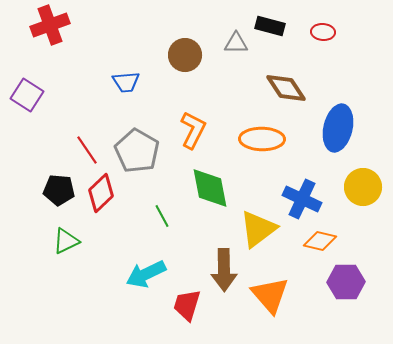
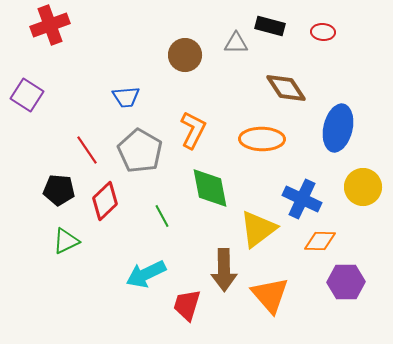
blue trapezoid: moved 15 px down
gray pentagon: moved 3 px right
red diamond: moved 4 px right, 8 px down
orange diamond: rotated 12 degrees counterclockwise
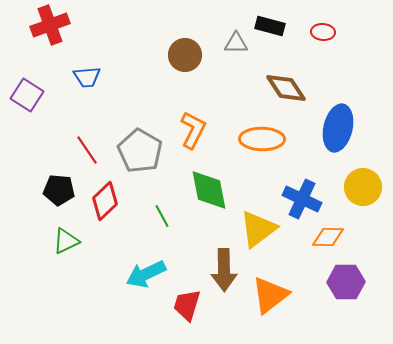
blue trapezoid: moved 39 px left, 20 px up
green diamond: moved 1 px left, 2 px down
orange diamond: moved 8 px right, 4 px up
orange triangle: rotated 33 degrees clockwise
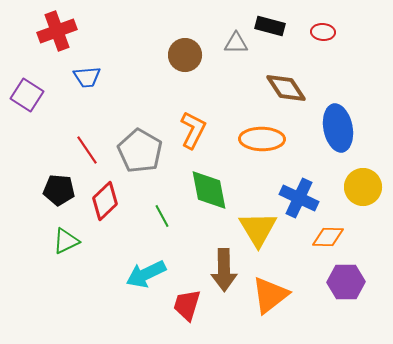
red cross: moved 7 px right, 6 px down
blue ellipse: rotated 24 degrees counterclockwise
blue cross: moved 3 px left, 1 px up
yellow triangle: rotated 24 degrees counterclockwise
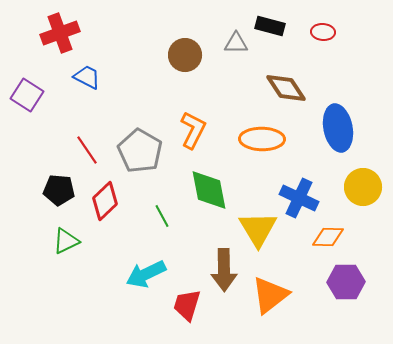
red cross: moved 3 px right, 2 px down
blue trapezoid: rotated 148 degrees counterclockwise
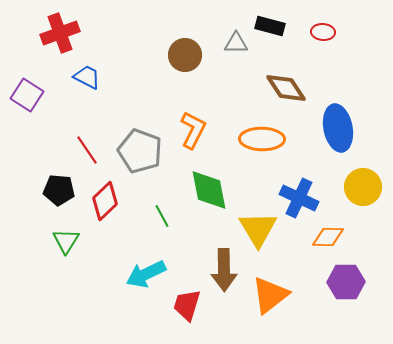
gray pentagon: rotated 9 degrees counterclockwise
green triangle: rotated 32 degrees counterclockwise
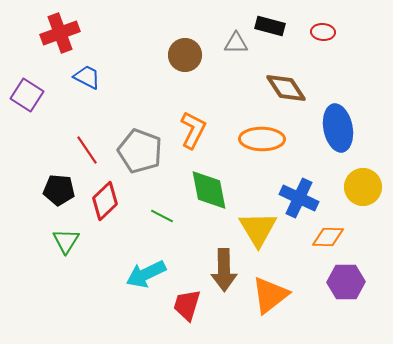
green line: rotated 35 degrees counterclockwise
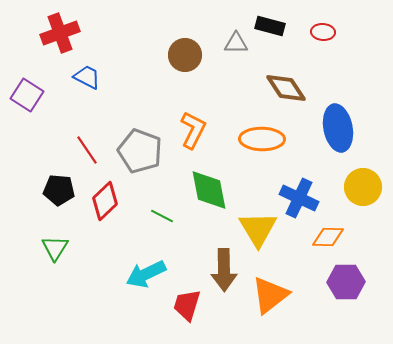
green triangle: moved 11 px left, 7 px down
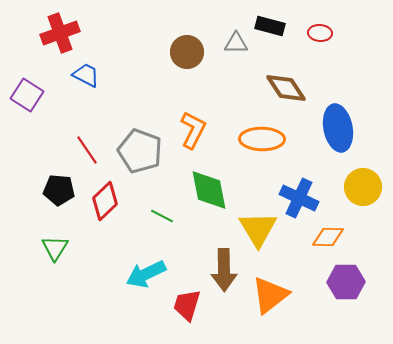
red ellipse: moved 3 px left, 1 px down
brown circle: moved 2 px right, 3 px up
blue trapezoid: moved 1 px left, 2 px up
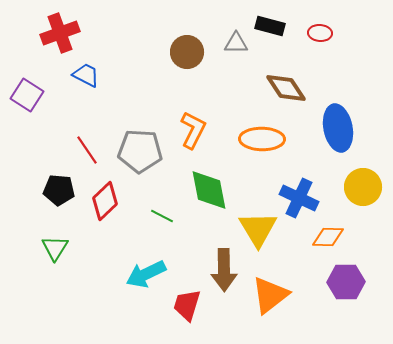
gray pentagon: rotated 18 degrees counterclockwise
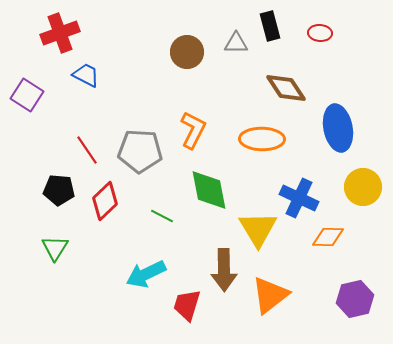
black rectangle: rotated 60 degrees clockwise
purple hexagon: moved 9 px right, 17 px down; rotated 12 degrees counterclockwise
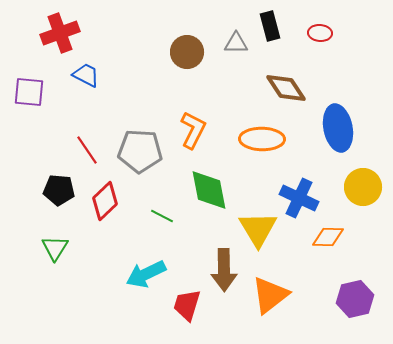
purple square: moved 2 px right, 3 px up; rotated 28 degrees counterclockwise
